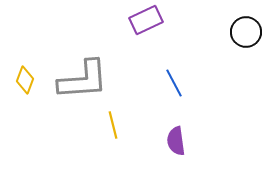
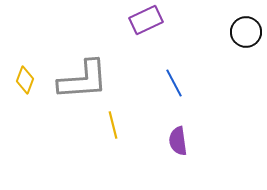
purple semicircle: moved 2 px right
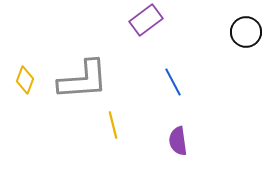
purple rectangle: rotated 12 degrees counterclockwise
blue line: moved 1 px left, 1 px up
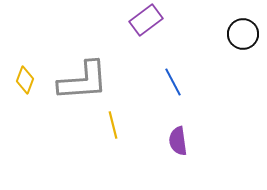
black circle: moved 3 px left, 2 px down
gray L-shape: moved 1 px down
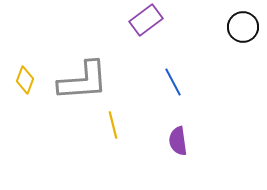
black circle: moved 7 px up
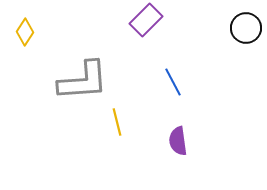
purple rectangle: rotated 8 degrees counterclockwise
black circle: moved 3 px right, 1 px down
yellow diamond: moved 48 px up; rotated 12 degrees clockwise
yellow line: moved 4 px right, 3 px up
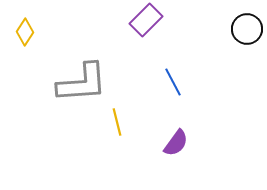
black circle: moved 1 px right, 1 px down
gray L-shape: moved 1 px left, 2 px down
purple semicircle: moved 2 px left, 2 px down; rotated 136 degrees counterclockwise
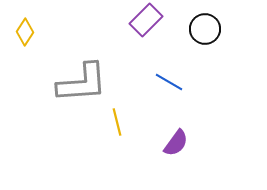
black circle: moved 42 px left
blue line: moved 4 px left; rotated 32 degrees counterclockwise
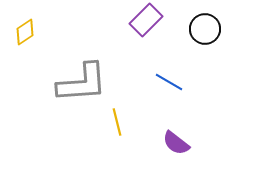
yellow diamond: rotated 24 degrees clockwise
purple semicircle: rotated 92 degrees clockwise
